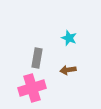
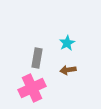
cyan star: moved 2 px left, 5 px down; rotated 21 degrees clockwise
pink cross: rotated 8 degrees counterclockwise
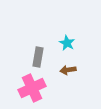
cyan star: rotated 14 degrees counterclockwise
gray rectangle: moved 1 px right, 1 px up
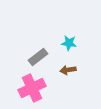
cyan star: moved 2 px right; rotated 21 degrees counterclockwise
gray rectangle: rotated 42 degrees clockwise
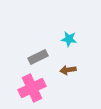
cyan star: moved 4 px up
gray rectangle: rotated 12 degrees clockwise
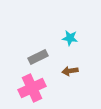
cyan star: moved 1 px right, 1 px up
brown arrow: moved 2 px right, 1 px down
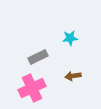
cyan star: rotated 14 degrees counterclockwise
brown arrow: moved 3 px right, 5 px down
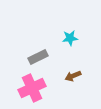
brown arrow: rotated 14 degrees counterclockwise
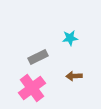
brown arrow: moved 1 px right; rotated 21 degrees clockwise
pink cross: rotated 12 degrees counterclockwise
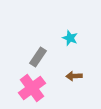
cyan star: rotated 28 degrees clockwise
gray rectangle: rotated 30 degrees counterclockwise
